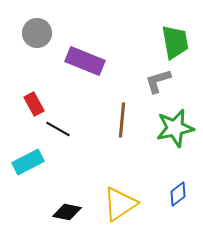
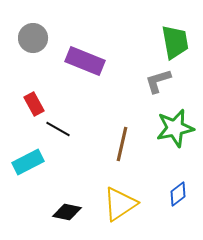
gray circle: moved 4 px left, 5 px down
brown line: moved 24 px down; rotated 8 degrees clockwise
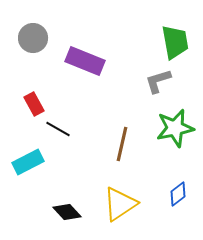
black diamond: rotated 36 degrees clockwise
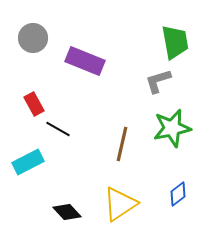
green star: moved 3 px left
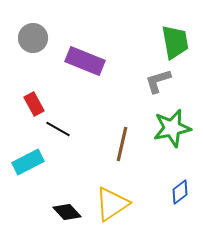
blue diamond: moved 2 px right, 2 px up
yellow triangle: moved 8 px left
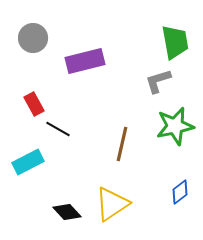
purple rectangle: rotated 36 degrees counterclockwise
green star: moved 3 px right, 2 px up
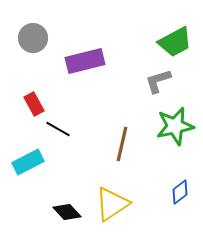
green trapezoid: rotated 72 degrees clockwise
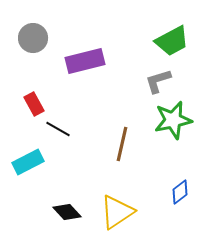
green trapezoid: moved 3 px left, 1 px up
green star: moved 2 px left, 6 px up
yellow triangle: moved 5 px right, 8 px down
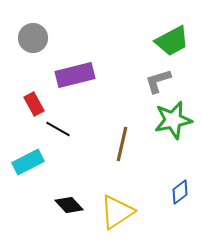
purple rectangle: moved 10 px left, 14 px down
black diamond: moved 2 px right, 7 px up
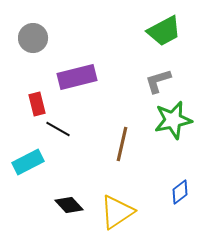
green trapezoid: moved 8 px left, 10 px up
purple rectangle: moved 2 px right, 2 px down
red rectangle: moved 3 px right; rotated 15 degrees clockwise
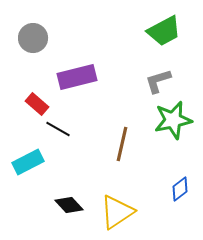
red rectangle: rotated 35 degrees counterclockwise
blue diamond: moved 3 px up
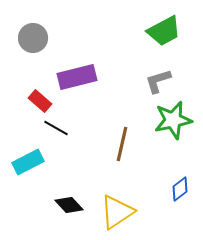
red rectangle: moved 3 px right, 3 px up
black line: moved 2 px left, 1 px up
